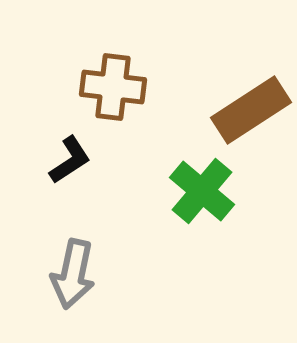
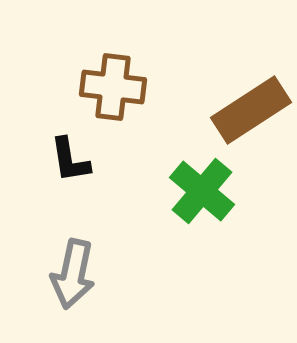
black L-shape: rotated 114 degrees clockwise
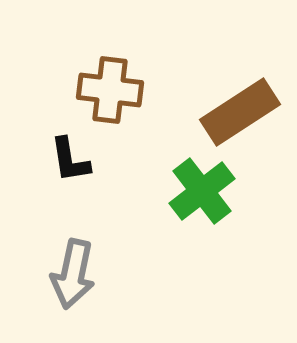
brown cross: moved 3 px left, 3 px down
brown rectangle: moved 11 px left, 2 px down
green cross: rotated 12 degrees clockwise
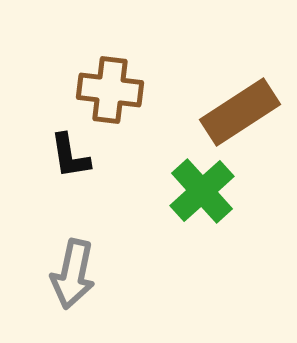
black L-shape: moved 4 px up
green cross: rotated 4 degrees counterclockwise
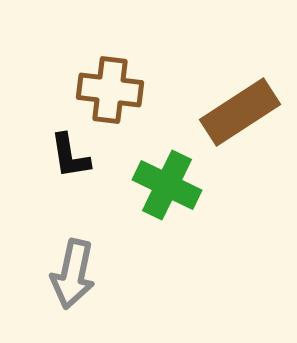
green cross: moved 35 px left, 6 px up; rotated 22 degrees counterclockwise
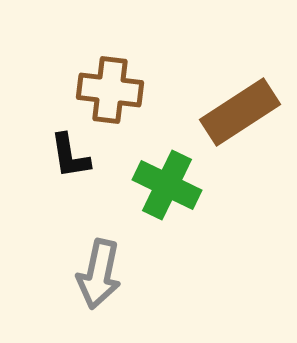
gray arrow: moved 26 px right
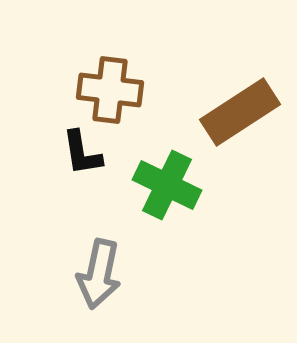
black L-shape: moved 12 px right, 3 px up
